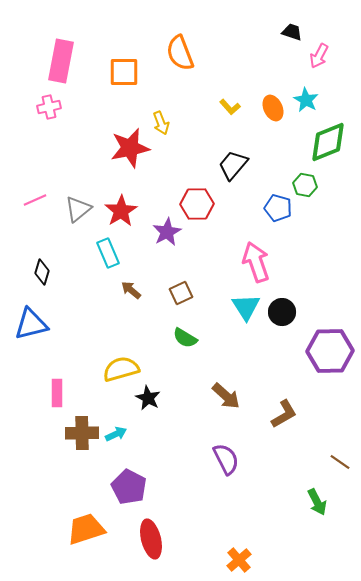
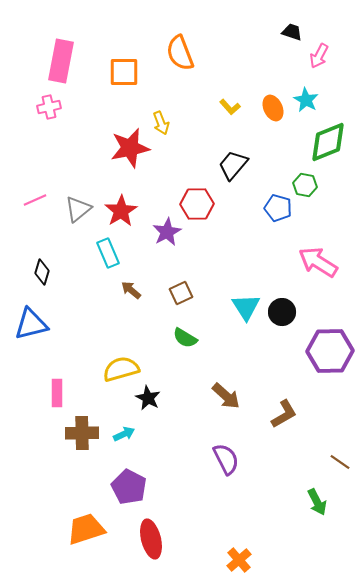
pink arrow at (256, 262): moved 62 px right; rotated 39 degrees counterclockwise
cyan arrow at (116, 434): moved 8 px right
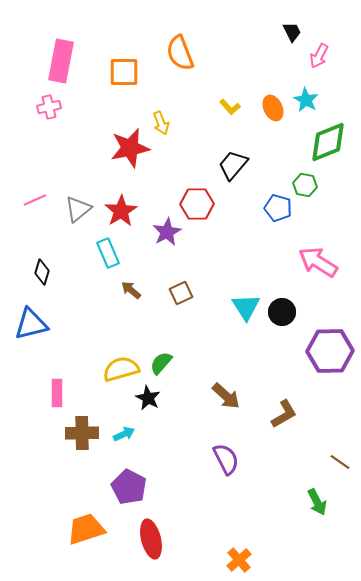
black trapezoid at (292, 32): rotated 45 degrees clockwise
green semicircle at (185, 338): moved 24 px left, 25 px down; rotated 100 degrees clockwise
